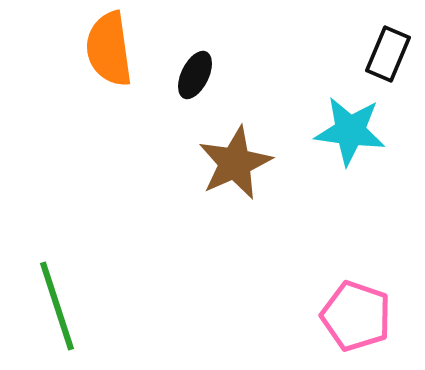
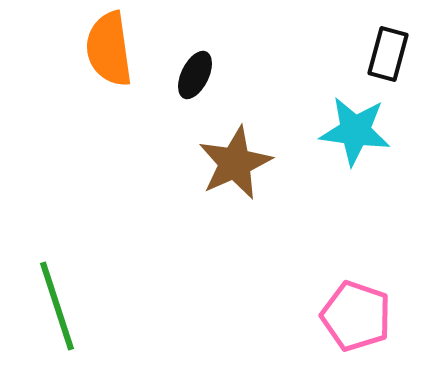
black rectangle: rotated 8 degrees counterclockwise
cyan star: moved 5 px right
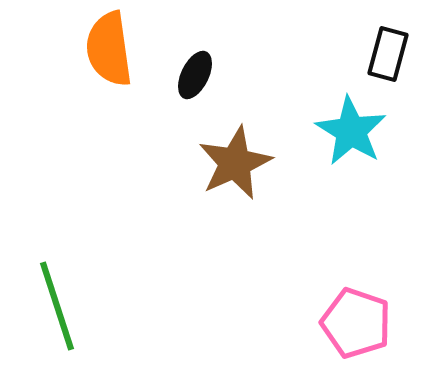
cyan star: moved 4 px left; rotated 24 degrees clockwise
pink pentagon: moved 7 px down
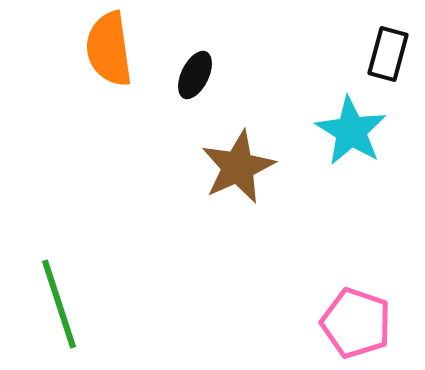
brown star: moved 3 px right, 4 px down
green line: moved 2 px right, 2 px up
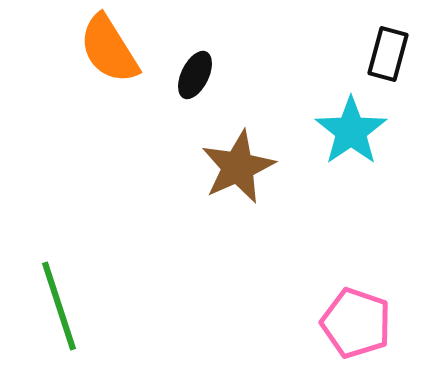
orange semicircle: rotated 24 degrees counterclockwise
cyan star: rotated 6 degrees clockwise
green line: moved 2 px down
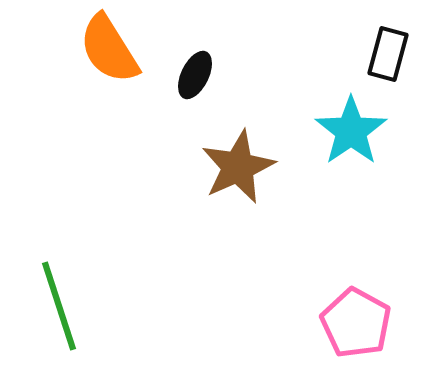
pink pentagon: rotated 10 degrees clockwise
